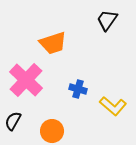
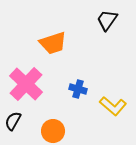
pink cross: moved 4 px down
orange circle: moved 1 px right
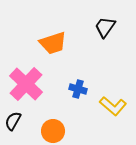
black trapezoid: moved 2 px left, 7 px down
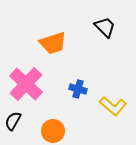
black trapezoid: rotated 100 degrees clockwise
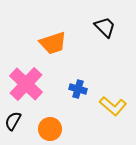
orange circle: moved 3 px left, 2 px up
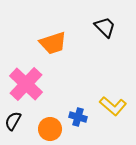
blue cross: moved 28 px down
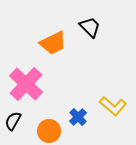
black trapezoid: moved 15 px left
orange trapezoid: rotated 8 degrees counterclockwise
blue cross: rotated 30 degrees clockwise
orange circle: moved 1 px left, 2 px down
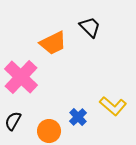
pink cross: moved 5 px left, 7 px up
